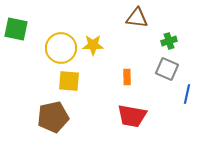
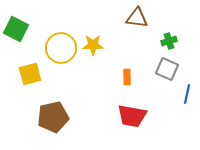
green square: rotated 15 degrees clockwise
yellow square: moved 39 px left, 7 px up; rotated 20 degrees counterclockwise
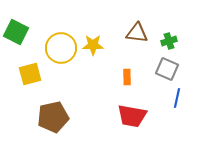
brown triangle: moved 15 px down
green square: moved 3 px down
blue line: moved 10 px left, 4 px down
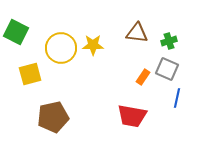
orange rectangle: moved 16 px right; rotated 35 degrees clockwise
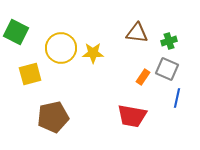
yellow star: moved 8 px down
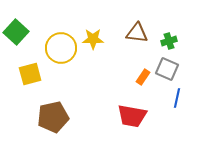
green square: rotated 15 degrees clockwise
yellow star: moved 14 px up
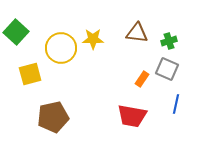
orange rectangle: moved 1 px left, 2 px down
blue line: moved 1 px left, 6 px down
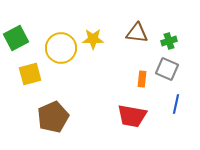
green square: moved 6 px down; rotated 20 degrees clockwise
orange rectangle: rotated 28 degrees counterclockwise
brown pentagon: rotated 12 degrees counterclockwise
